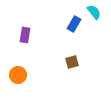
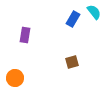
blue rectangle: moved 1 px left, 5 px up
orange circle: moved 3 px left, 3 px down
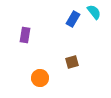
orange circle: moved 25 px right
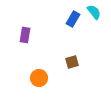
orange circle: moved 1 px left
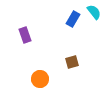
purple rectangle: rotated 28 degrees counterclockwise
orange circle: moved 1 px right, 1 px down
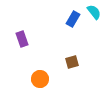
purple rectangle: moved 3 px left, 4 px down
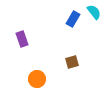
orange circle: moved 3 px left
